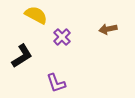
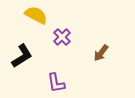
brown arrow: moved 7 px left, 24 px down; rotated 42 degrees counterclockwise
purple L-shape: rotated 10 degrees clockwise
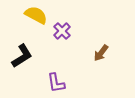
purple cross: moved 6 px up
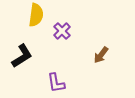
yellow semicircle: rotated 70 degrees clockwise
brown arrow: moved 2 px down
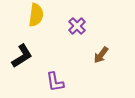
purple cross: moved 15 px right, 5 px up
purple L-shape: moved 1 px left, 1 px up
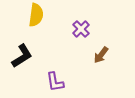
purple cross: moved 4 px right, 3 px down
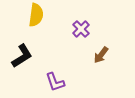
purple L-shape: rotated 10 degrees counterclockwise
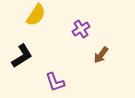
yellow semicircle: rotated 25 degrees clockwise
purple cross: rotated 12 degrees clockwise
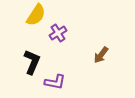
purple cross: moved 23 px left, 4 px down
black L-shape: moved 10 px right, 6 px down; rotated 35 degrees counterclockwise
purple L-shape: rotated 60 degrees counterclockwise
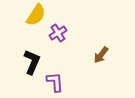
purple L-shape: rotated 105 degrees counterclockwise
